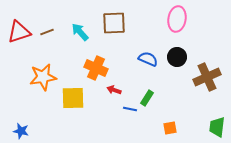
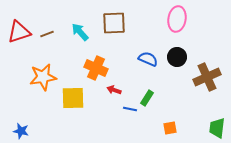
brown line: moved 2 px down
green trapezoid: moved 1 px down
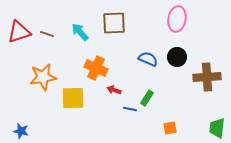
brown line: rotated 40 degrees clockwise
brown cross: rotated 20 degrees clockwise
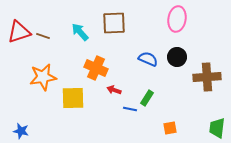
brown line: moved 4 px left, 2 px down
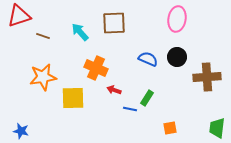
red triangle: moved 16 px up
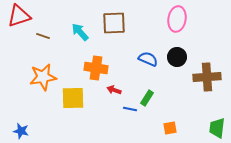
orange cross: rotated 15 degrees counterclockwise
